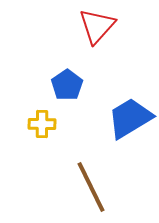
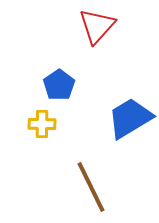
blue pentagon: moved 8 px left
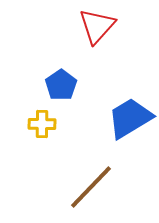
blue pentagon: moved 2 px right
brown line: rotated 70 degrees clockwise
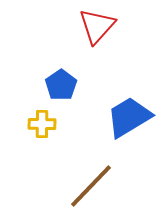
blue trapezoid: moved 1 px left, 1 px up
brown line: moved 1 px up
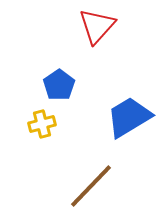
blue pentagon: moved 2 px left
yellow cross: rotated 16 degrees counterclockwise
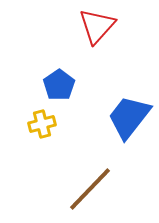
blue trapezoid: rotated 21 degrees counterclockwise
brown line: moved 1 px left, 3 px down
